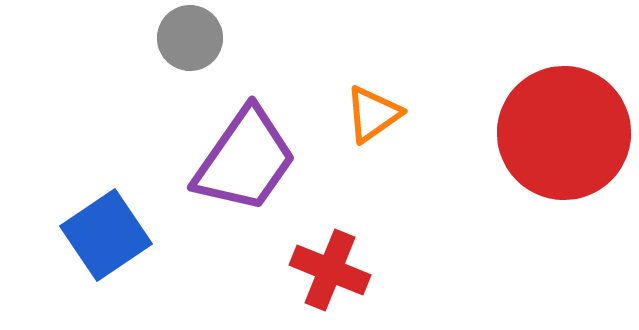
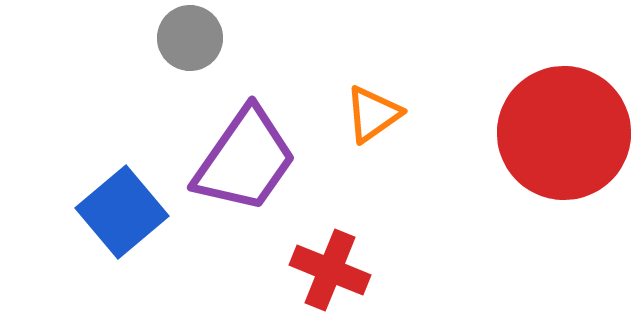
blue square: moved 16 px right, 23 px up; rotated 6 degrees counterclockwise
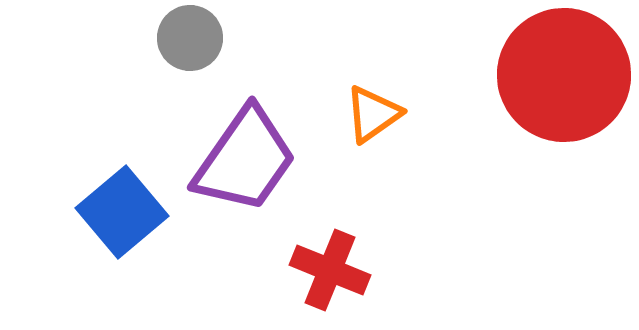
red circle: moved 58 px up
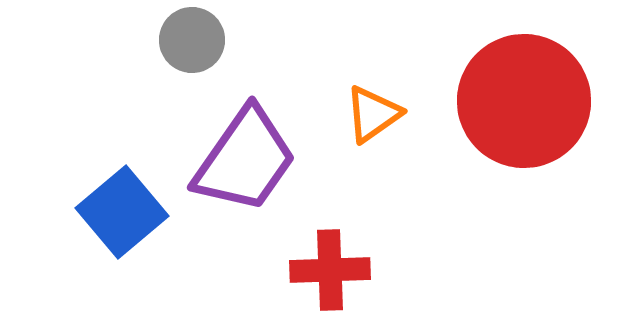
gray circle: moved 2 px right, 2 px down
red circle: moved 40 px left, 26 px down
red cross: rotated 24 degrees counterclockwise
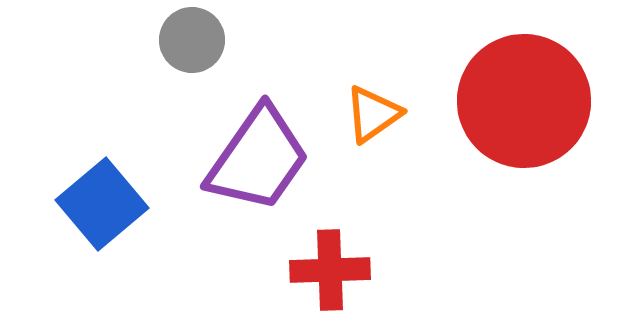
purple trapezoid: moved 13 px right, 1 px up
blue square: moved 20 px left, 8 px up
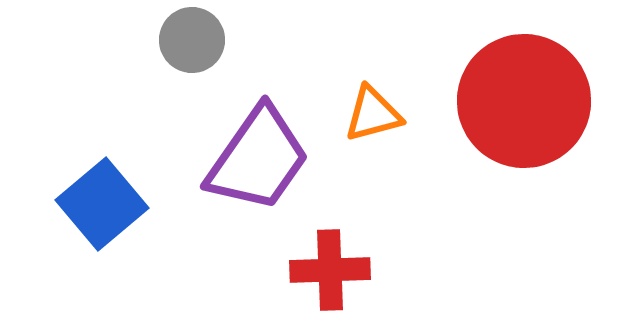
orange triangle: rotated 20 degrees clockwise
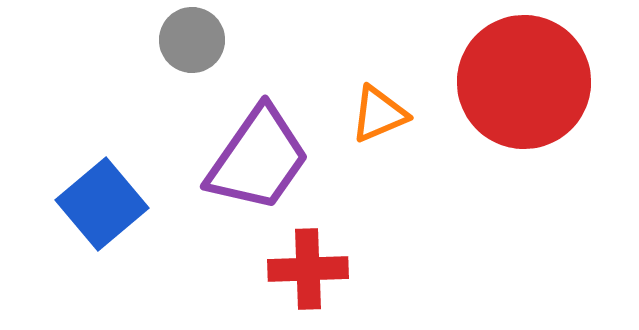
red circle: moved 19 px up
orange triangle: moved 6 px right; rotated 8 degrees counterclockwise
red cross: moved 22 px left, 1 px up
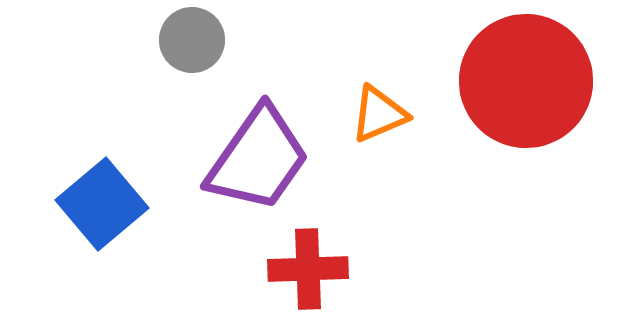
red circle: moved 2 px right, 1 px up
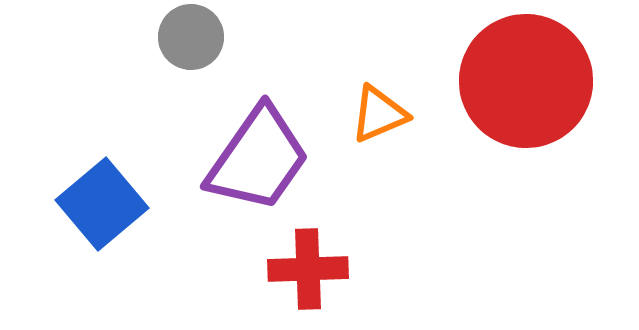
gray circle: moved 1 px left, 3 px up
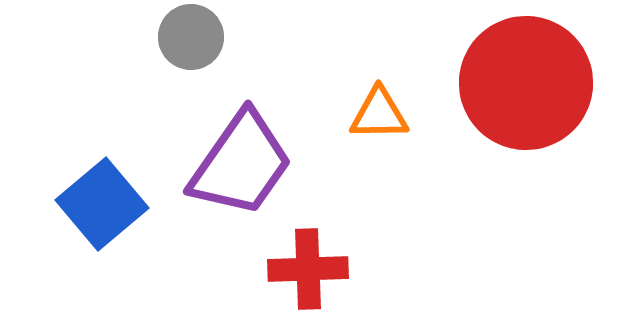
red circle: moved 2 px down
orange triangle: rotated 22 degrees clockwise
purple trapezoid: moved 17 px left, 5 px down
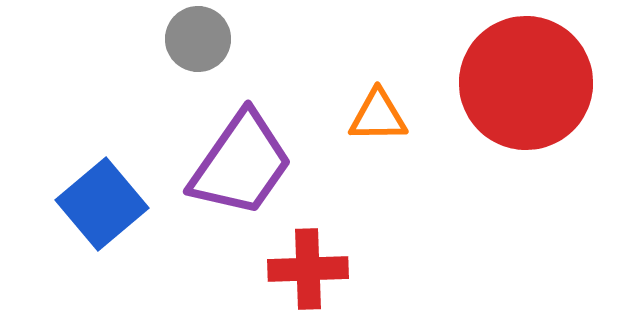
gray circle: moved 7 px right, 2 px down
orange triangle: moved 1 px left, 2 px down
